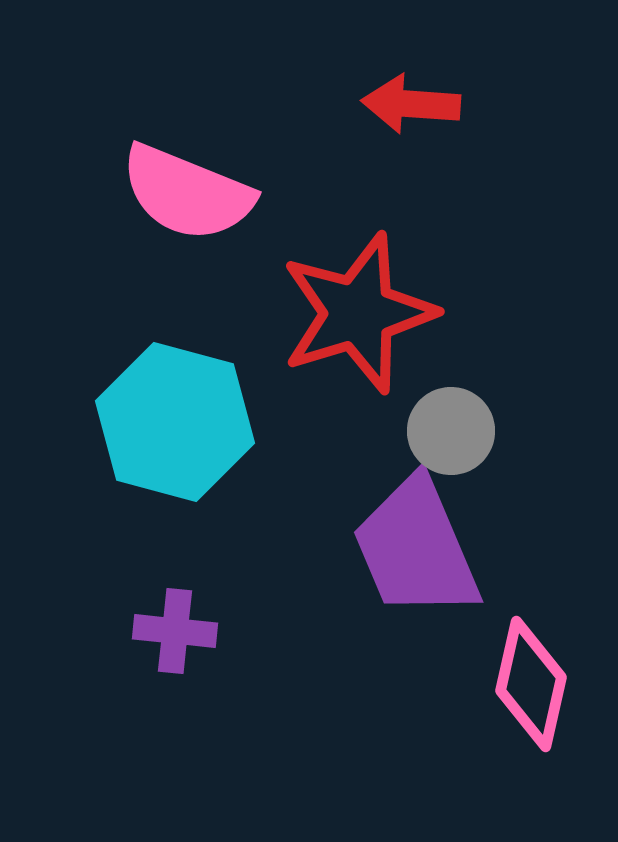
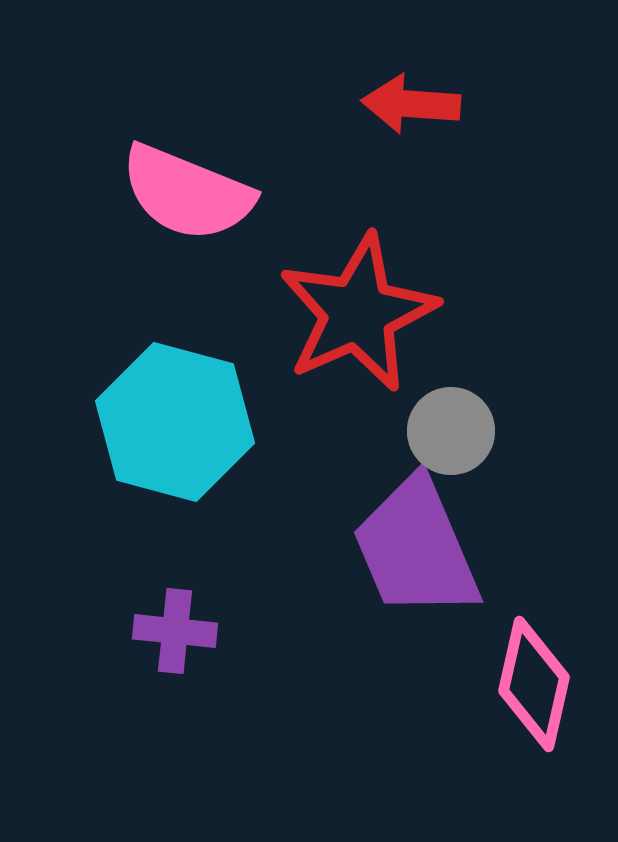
red star: rotated 7 degrees counterclockwise
pink diamond: moved 3 px right
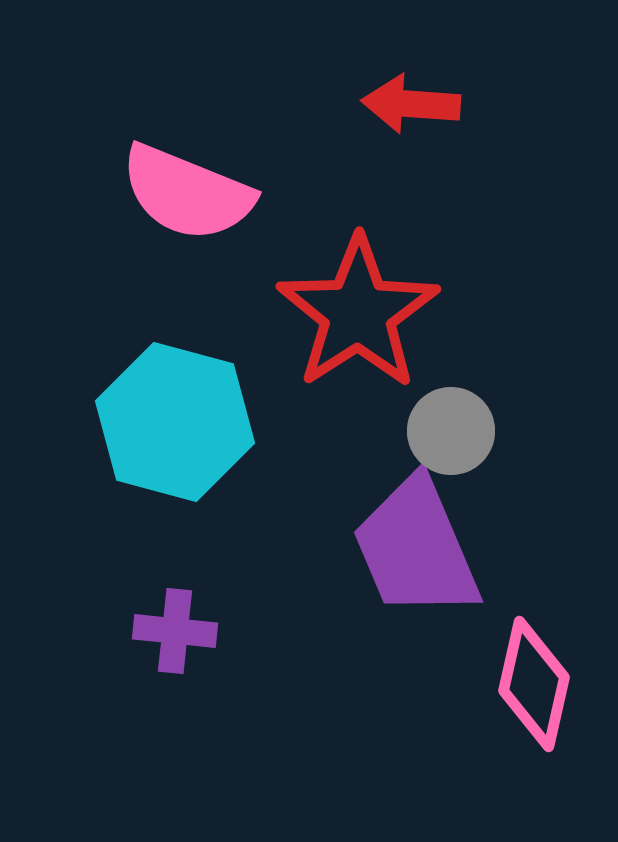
red star: rotated 9 degrees counterclockwise
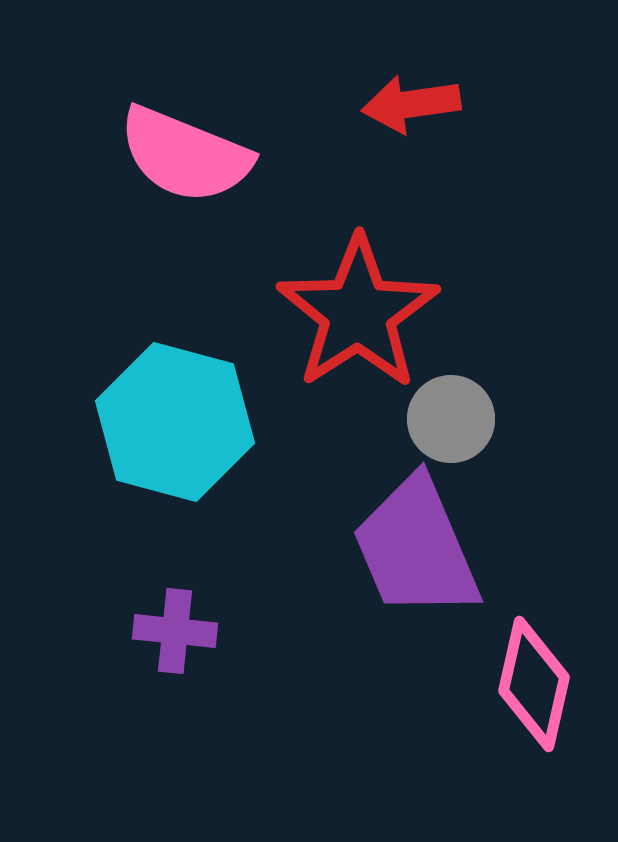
red arrow: rotated 12 degrees counterclockwise
pink semicircle: moved 2 px left, 38 px up
gray circle: moved 12 px up
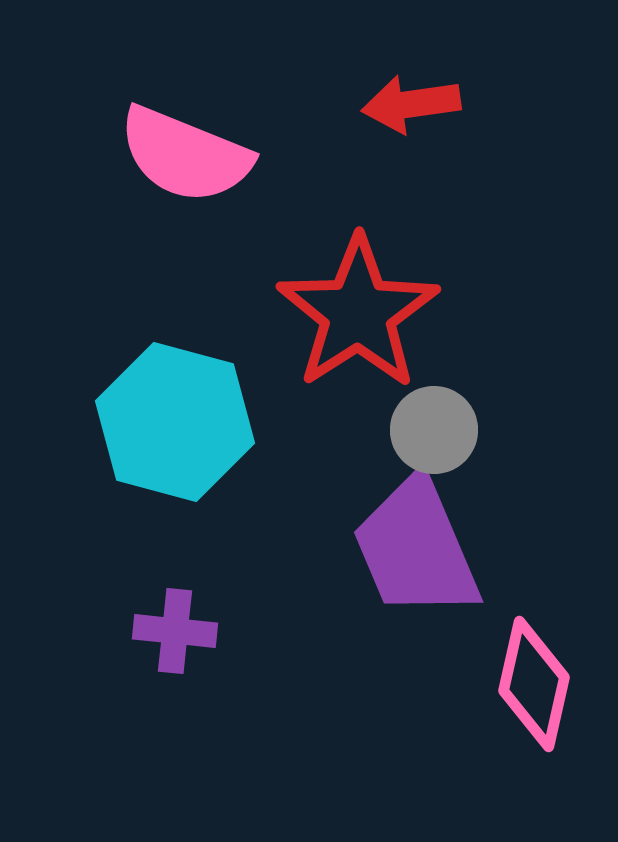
gray circle: moved 17 px left, 11 px down
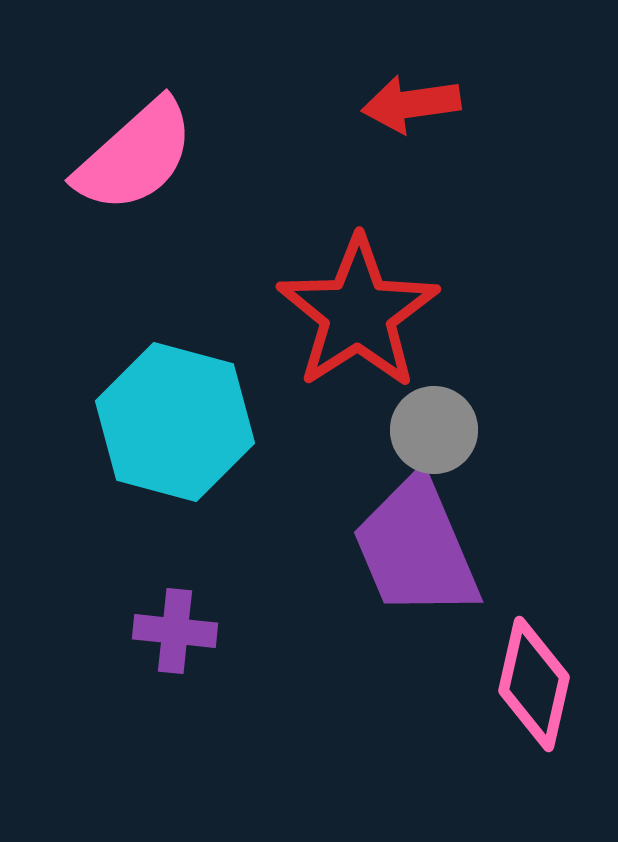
pink semicircle: moved 50 px left, 1 px down; rotated 64 degrees counterclockwise
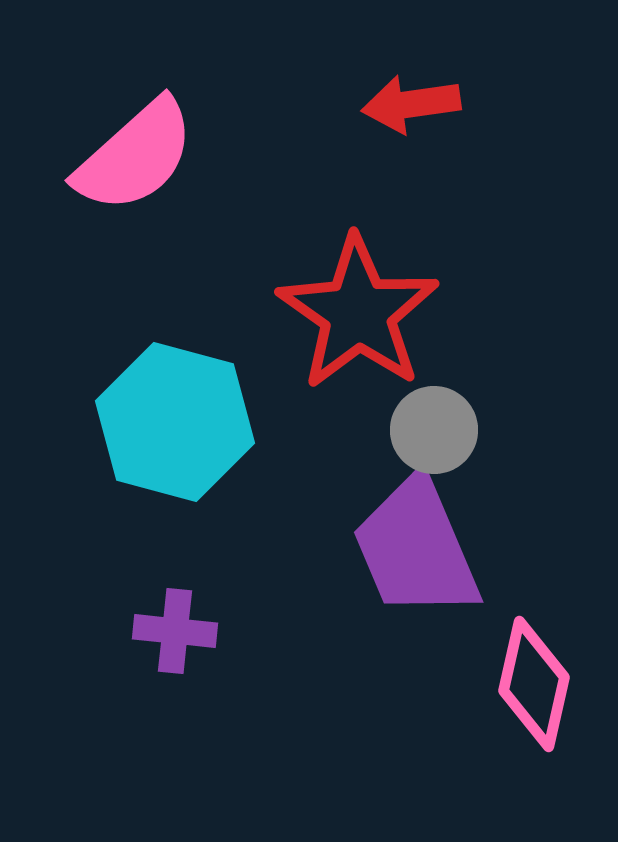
red star: rotated 4 degrees counterclockwise
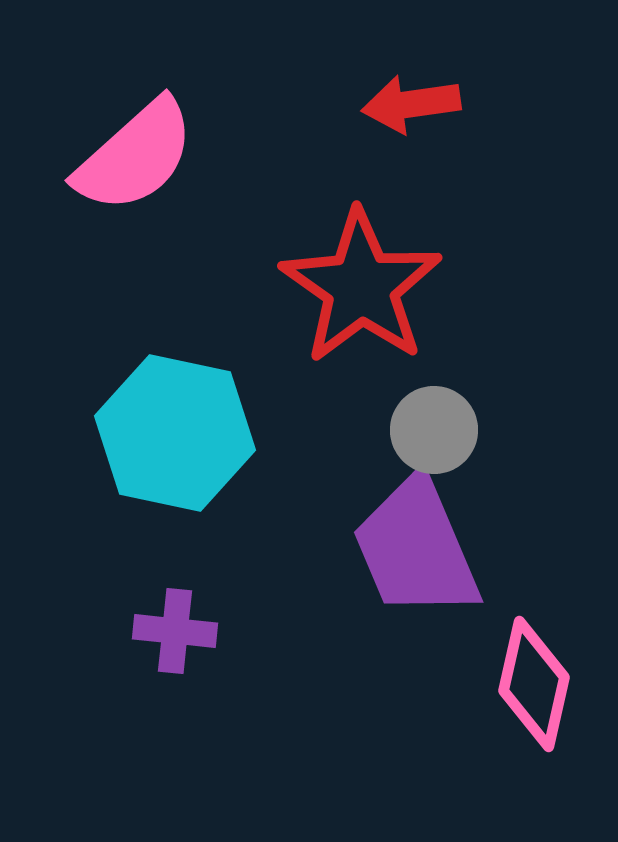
red star: moved 3 px right, 26 px up
cyan hexagon: moved 11 px down; rotated 3 degrees counterclockwise
